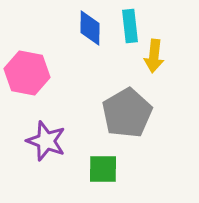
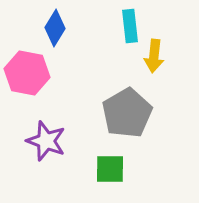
blue diamond: moved 35 px left; rotated 30 degrees clockwise
green square: moved 7 px right
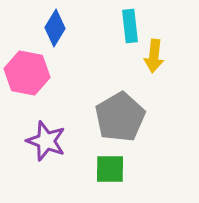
gray pentagon: moved 7 px left, 4 px down
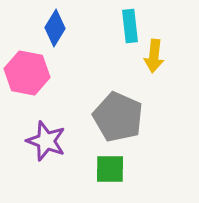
gray pentagon: moved 2 px left; rotated 18 degrees counterclockwise
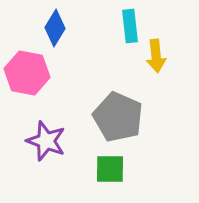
yellow arrow: moved 2 px right; rotated 12 degrees counterclockwise
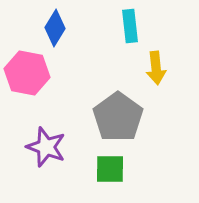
yellow arrow: moved 12 px down
gray pentagon: rotated 12 degrees clockwise
purple star: moved 6 px down
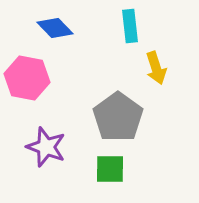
blue diamond: rotated 75 degrees counterclockwise
yellow arrow: rotated 12 degrees counterclockwise
pink hexagon: moved 5 px down
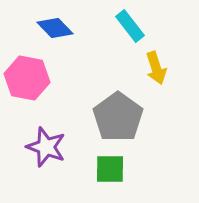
cyan rectangle: rotated 32 degrees counterclockwise
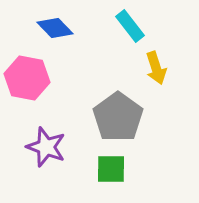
green square: moved 1 px right
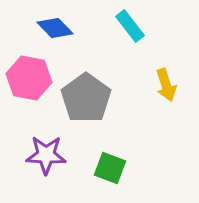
yellow arrow: moved 10 px right, 17 px down
pink hexagon: moved 2 px right
gray pentagon: moved 32 px left, 19 px up
purple star: moved 8 px down; rotated 18 degrees counterclockwise
green square: moved 1 px left, 1 px up; rotated 20 degrees clockwise
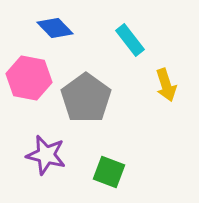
cyan rectangle: moved 14 px down
purple star: rotated 12 degrees clockwise
green square: moved 1 px left, 4 px down
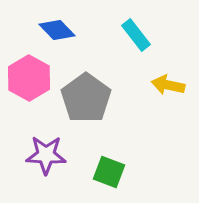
blue diamond: moved 2 px right, 2 px down
cyan rectangle: moved 6 px right, 5 px up
pink hexagon: rotated 18 degrees clockwise
yellow arrow: moved 2 px right; rotated 120 degrees clockwise
purple star: rotated 12 degrees counterclockwise
